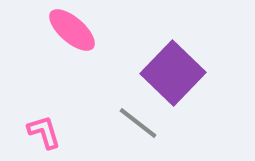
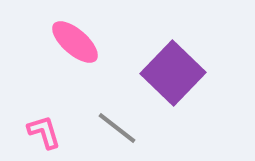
pink ellipse: moved 3 px right, 12 px down
gray line: moved 21 px left, 5 px down
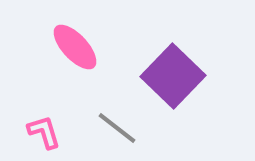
pink ellipse: moved 5 px down; rotated 6 degrees clockwise
purple square: moved 3 px down
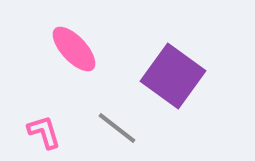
pink ellipse: moved 1 px left, 2 px down
purple square: rotated 8 degrees counterclockwise
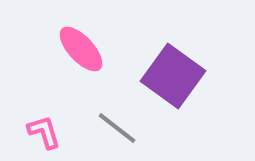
pink ellipse: moved 7 px right
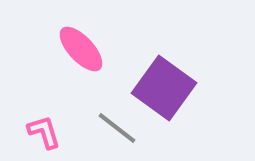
purple square: moved 9 px left, 12 px down
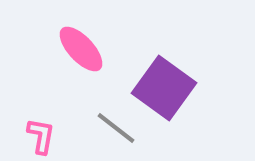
gray line: moved 1 px left
pink L-shape: moved 3 px left, 4 px down; rotated 27 degrees clockwise
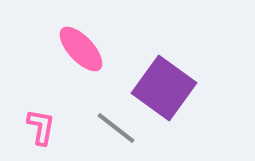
pink L-shape: moved 9 px up
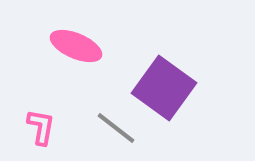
pink ellipse: moved 5 px left, 3 px up; rotated 24 degrees counterclockwise
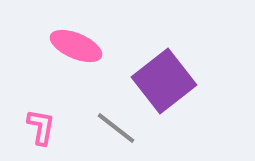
purple square: moved 7 px up; rotated 16 degrees clockwise
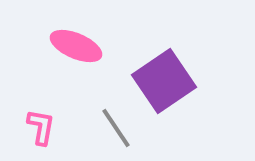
purple square: rotated 4 degrees clockwise
gray line: rotated 18 degrees clockwise
